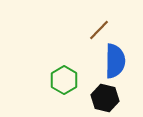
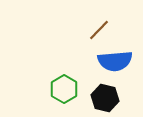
blue semicircle: rotated 84 degrees clockwise
green hexagon: moved 9 px down
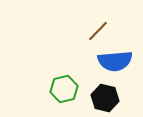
brown line: moved 1 px left, 1 px down
green hexagon: rotated 16 degrees clockwise
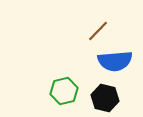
green hexagon: moved 2 px down
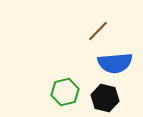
blue semicircle: moved 2 px down
green hexagon: moved 1 px right, 1 px down
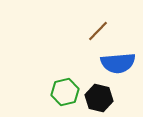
blue semicircle: moved 3 px right
black hexagon: moved 6 px left
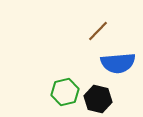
black hexagon: moved 1 px left, 1 px down
